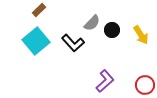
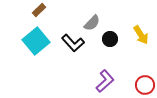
black circle: moved 2 px left, 9 px down
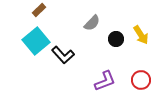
black circle: moved 6 px right
black L-shape: moved 10 px left, 12 px down
purple L-shape: rotated 20 degrees clockwise
red circle: moved 4 px left, 5 px up
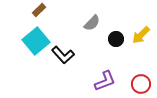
yellow arrow: rotated 78 degrees clockwise
red circle: moved 4 px down
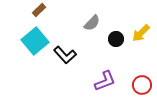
yellow arrow: moved 2 px up
cyan square: moved 1 px left
black L-shape: moved 2 px right
red circle: moved 1 px right, 1 px down
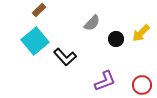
black L-shape: moved 2 px down
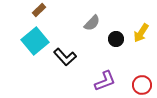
yellow arrow: rotated 12 degrees counterclockwise
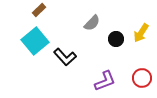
red circle: moved 7 px up
